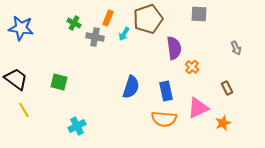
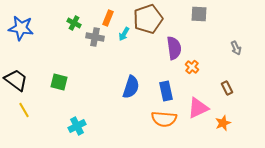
black trapezoid: moved 1 px down
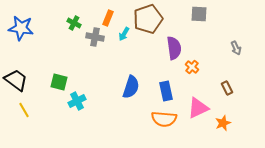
cyan cross: moved 25 px up
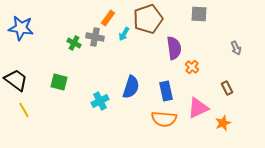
orange rectangle: rotated 14 degrees clockwise
green cross: moved 20 px down
cyan cross: moved 23 px right
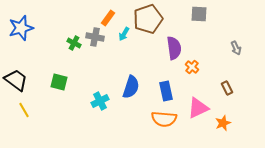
blue star: rotated 25 degrees counterclockwise
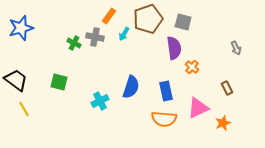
gray square: moved 16 px left, 8 px down; rotated 12 degrees clockwise
orange rectangle: moved 1 px right, 2 px up
yellow line: moved 1 px up
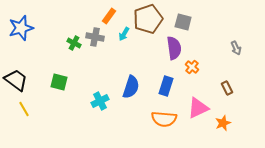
blue rectangle: moved 5 px up; rotated 30 degrees clockwise
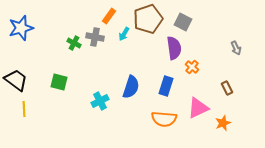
gray square: rotated 12 degrees clockwise
yellow line: rotated 28 degrees clockwise
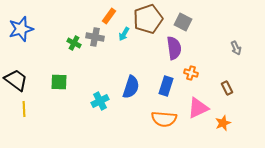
blue star: moved 1 px down
orange cross: moved 1 px left, 6 px down; rotated 24 degrees counterclockwise
green square: rotated 12 degrees counterclockwise
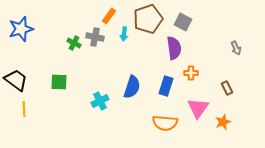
cyan arrow: rotated 24 degrees counterclockwise
orange cross: rotated 16 degrees counterclockwise
blue semicircle: moved 1 px right
pink triangle: rotated 30 degrees counterclockwise
orange semicircle: moved 1 px right, 4 px down
orange star: moved 1 px up
